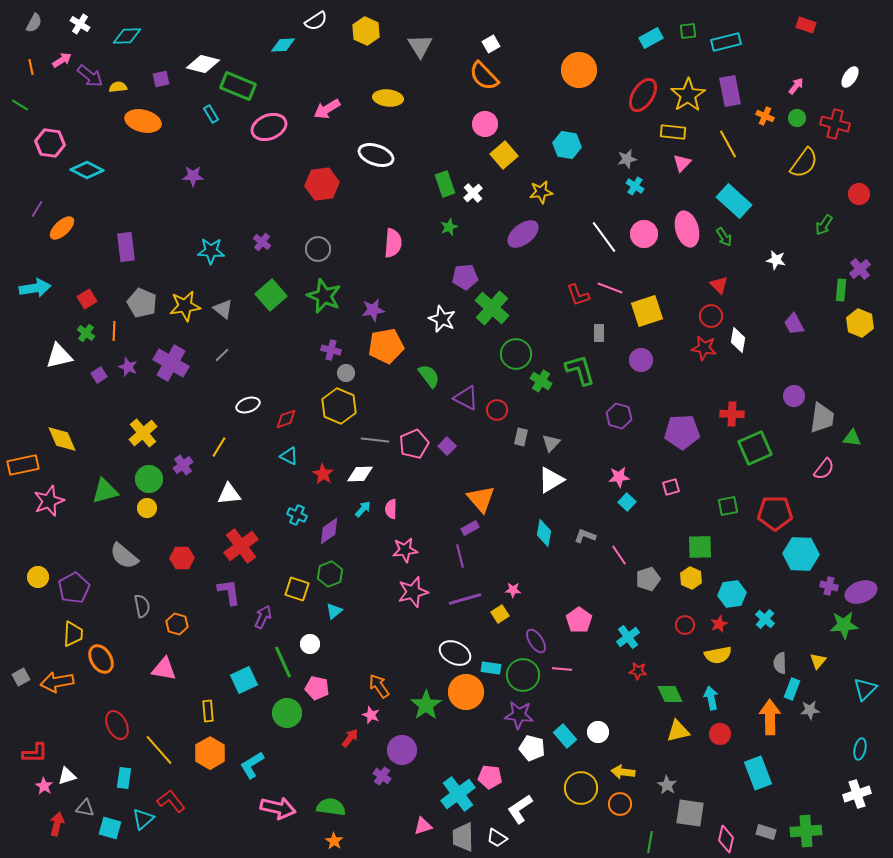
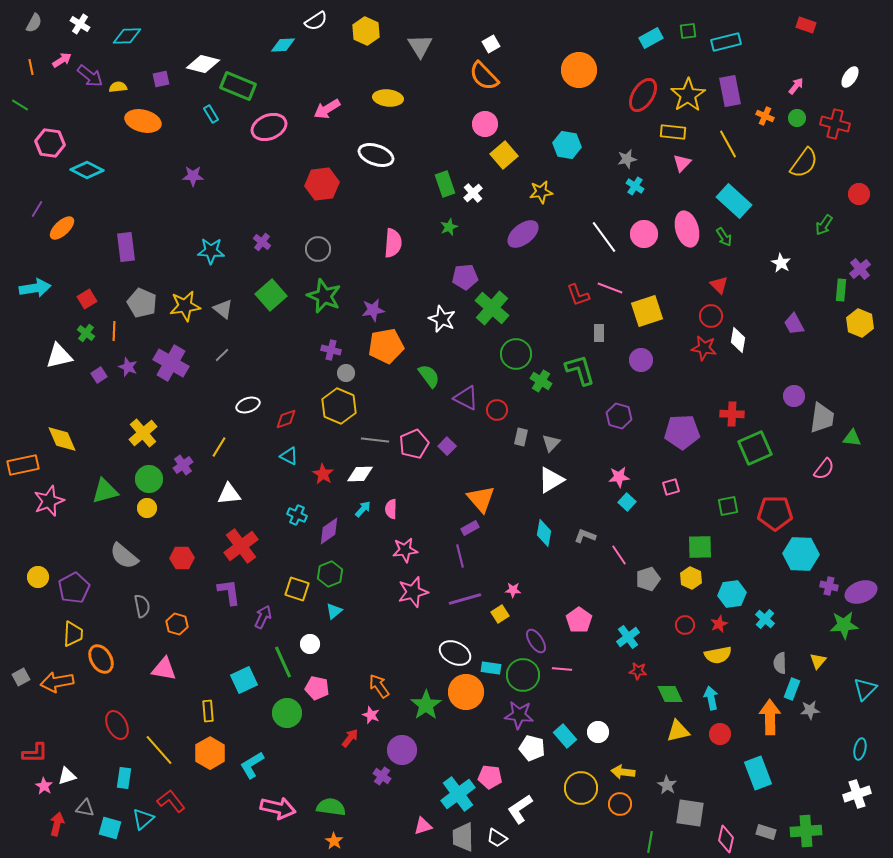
white star at (776, 260): moved 5 px right, 3 px down; rotated 18 degrees clockwise
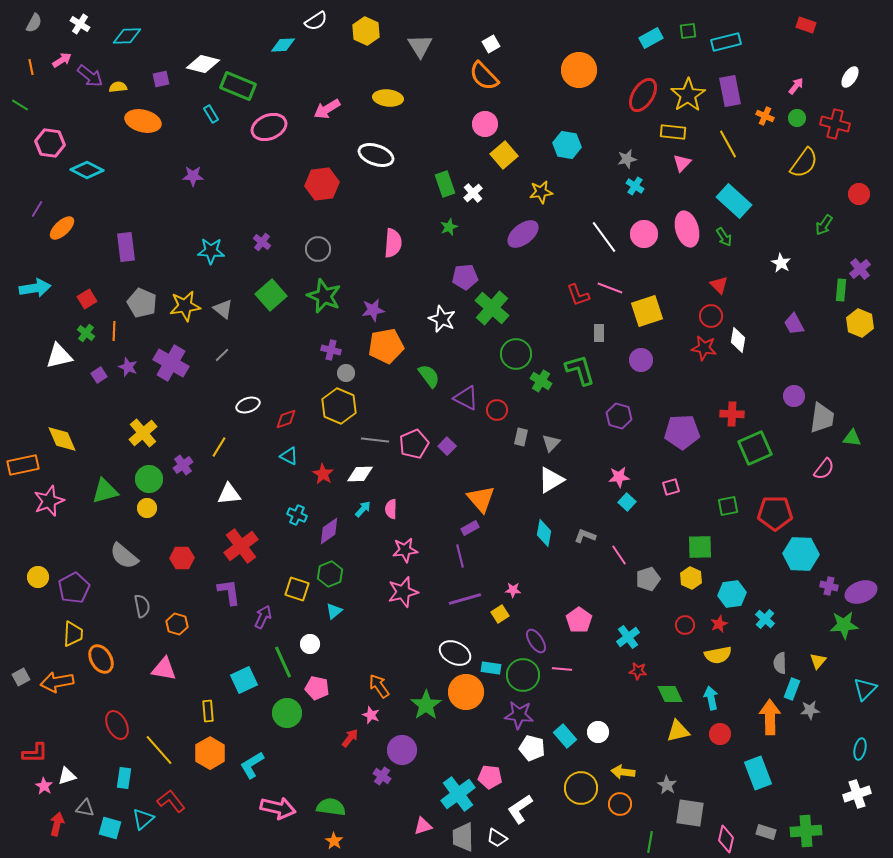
pink star at (413, 592): moved 10 px left
